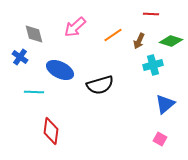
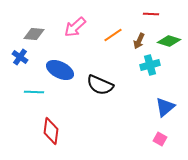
gray diamond: rotated 70 degrees counterclockwise
green diamond: moved 2 px left
cyan cross: moved 3 px left
black semicircle: rotated 40 degrees clockwise
blue triangle: moved 3 px down
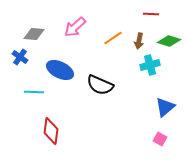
orange line: moved 3 px down
brown arrow: rotated 14 degrees counterclockwise
